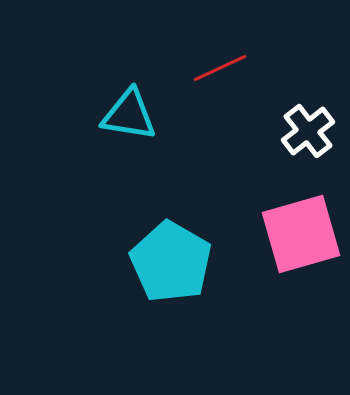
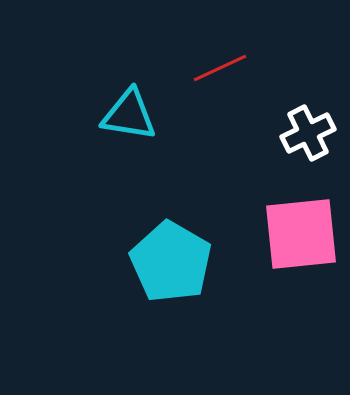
white cross: moved 2 px down; rotated 12 degrees clockwise
pink square: rotated 10 degrees clockwise
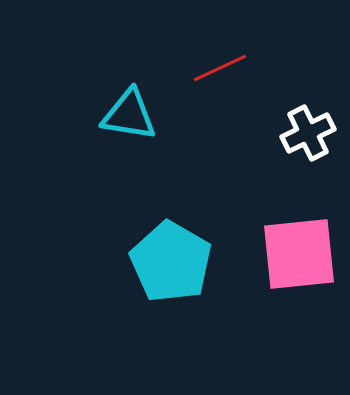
pink square: moved 2 px left, 20 px down
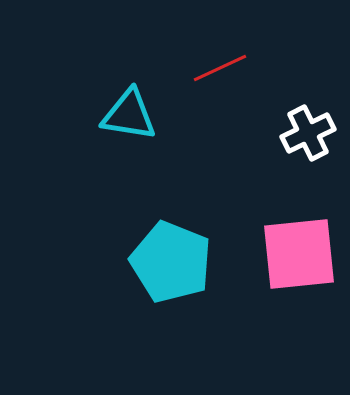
cyan pentagon: rotated 8 degrees counterclockwise
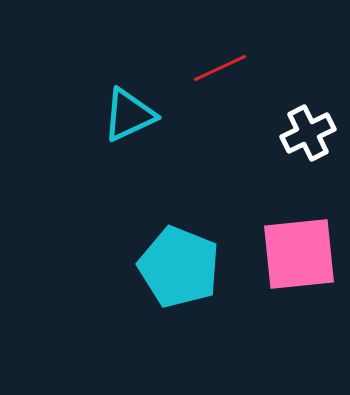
cyan triangle: rotated 34 degrees counterclockwise
cyan pentagon: moved 8 px right, 5 px down
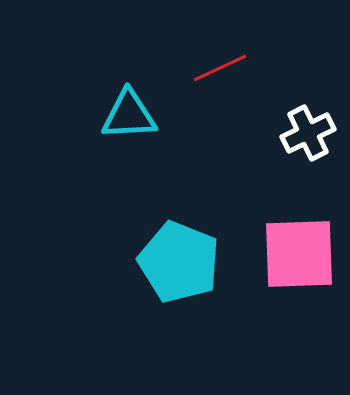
cyan triangle: rotated 22 degrees clockwise
pink square: rotated 4 degrees clockwise
cyan pentagon: moved 5 px up
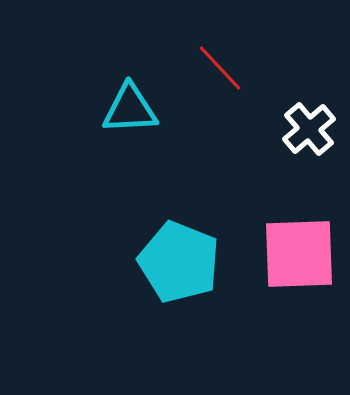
red line: rotated 72 degrees clockwise
cyan triangle: moved 1 px right, 6 px up
white cross: moved 1 px right, 4 px up; rotated 14 degrees counterclockwise
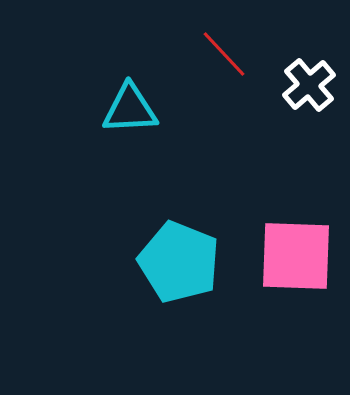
red line: moved 4 px right, 14 px up
white cross: moved 44 px up
pink square: moved 3 px left, 2 px down; rotated 4 degrees clockwise
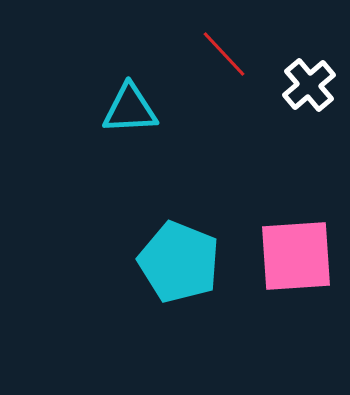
pink square: rotated 6 degrees counterclockwise
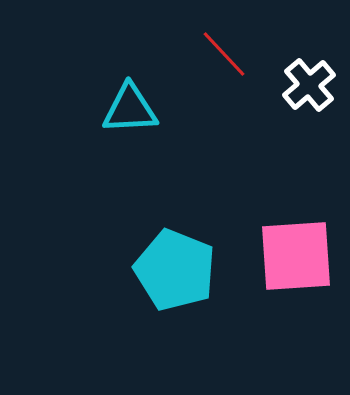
cyan pentagon: moved 4 px left, 8 px down
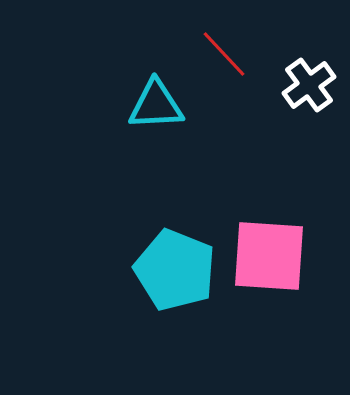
white cross: rotated 4 degrees clockwise
cyan triangle: moved 26 px right, 4 px up
pink square: moved 27 px left; rotated 8 degrees clockwise
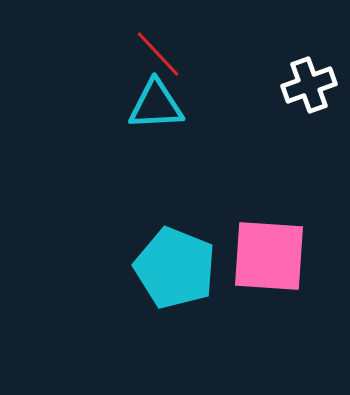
red line: moved 66 px left
white cross: rotated 16 degrees clockwise
cyan pentagon: moved 2 px up
